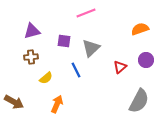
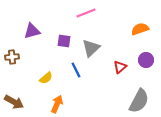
brown cross: moved 19 px left
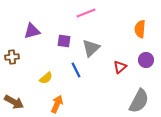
orange semicircle: rotated 66 degrees counterclockwise
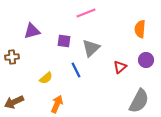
brown arrow: rotated 126 degrees clockwise
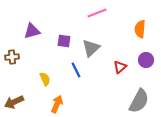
pink line: moved 11 px right
yellow semicircle: moved 1 px left, 1 px down; rotated 72 degrees counterclockwise
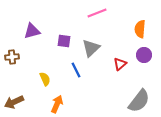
purple circle: moved 2 px left, 5 px up
red triangle: moved 3 px up
gray semicircle: rotated 10 degrees clockwise
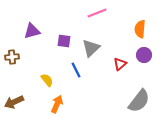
yellow semicircle: moved 2 px right, 1 px down; rotated 16 degrees counterclockwise
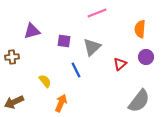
gray triangle: moved 1 px right, 1 px up
purple circle: moved 2 px right, 2 px down
yellow semicircle: moved 2 px left, 1 px down
orange arrow: moved 4 px right, 1 px up
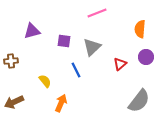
brown cross: moved 1 px left, 4 px down
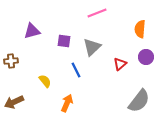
orange arrow: moved 6 px right
